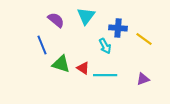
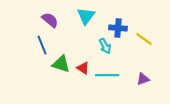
purple semicircle: moved 6 px left
cyan line: moved 2 px right
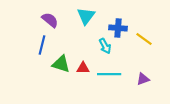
blue line: rotated 36 degrees clockwise
red triangle: rotated 32 degrees counterclockwise
cyan line: moved 2 px right, 1 px up
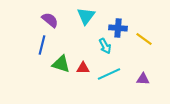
cyan line: rotated 25 degrees counterclockwise
purple triangle: rotated 24 degrees clockwise
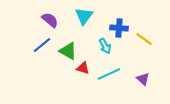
cyan triangle: moved 2 px left
blue cross: moved 1 px right
blue line: rotated 36 degrees clockwise
green triangle: moved 7 px right, 13 px up; rotated 12 degrees clockwise
red triangle: rotated 16 degrees clockwise
purple triangle: rotated 40 degrees clockwise
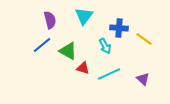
purple semicircle: rotated 36 degrees clockwise
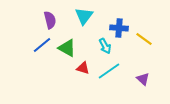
green triangle: moved 1 px left, 3 px up
cyan line: moved 3 px up; rotated 10 degrees counterclockwise
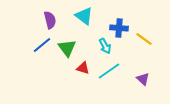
cyan triangle: rotated 30 degrees counterclockwise
green triangle: rotated 24 degrees clockwise
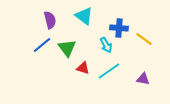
cyan arrow: moved 1 px right, 1 px up
purple triangle: rotated 32 degrees counterclockwise
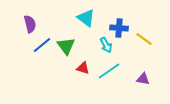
cyan triangle: moved 2 px right, 2 px down
purple semicircle: moved 20 px left, 4 px down
green triangle: moved 1 px left, 2 px up
